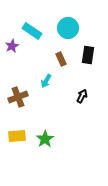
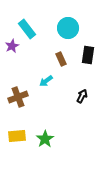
cyan rectangle: moved 5 px left, 2 px up; rotated 18 degrees clockwise
cyan arrow: rotated 24 degrees clockwise
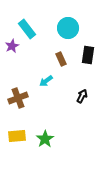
brown cross: moved 1 px down
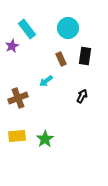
black rectangle: moved 3 px left, 1 px down
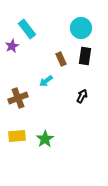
cyan circle: moved 13 px right
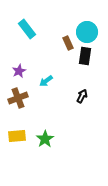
cyan circle: moved 6 px right, 4 px down
purple star: moved 7 px right, 25 px down
brown rectangle: moved 7 px right, 16 px up
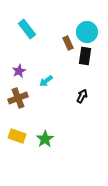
yellow rectangle: rotated 24 degrees clockwise
